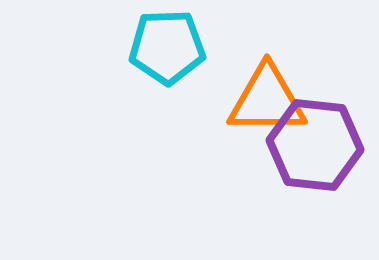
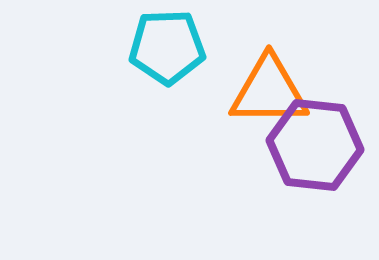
orange triangle: moved 2 px right, 9 px up
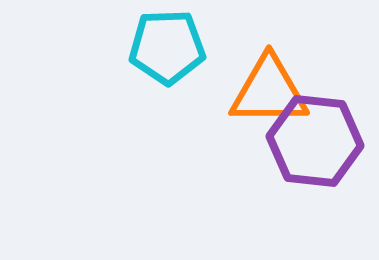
purple hexagon: moved 4 px up
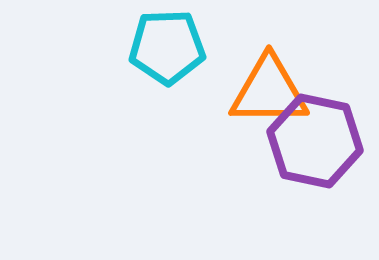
purple hexagon: rotated 6 degrees clockwise
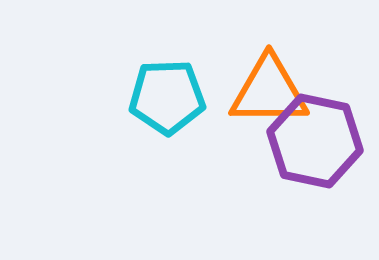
cyan pentagon: moved 50 px down
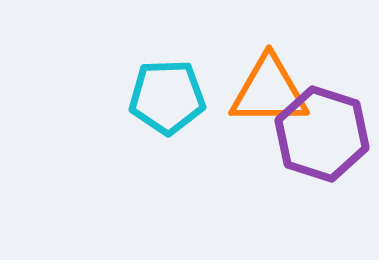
purple hexagon: moved 7 px right, 7 px up; rotated 6 degrees clockwise
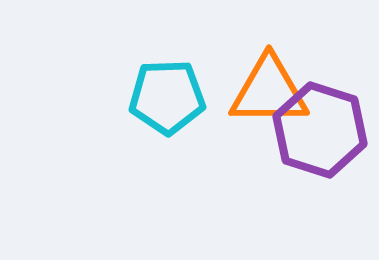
purple hexagon: moved 2 px left, 4 px up
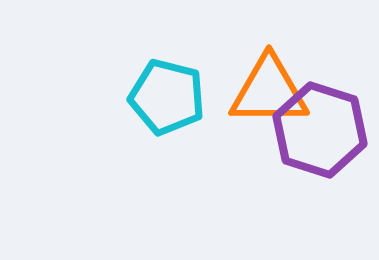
cyan pentagon: rotated 16 degrees clockwise
